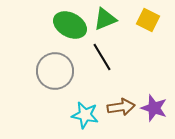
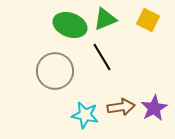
green ellipse: rotated 8 degrees counterclockwise
purple star: rotated 24 degrees clockwise
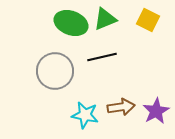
green ellipse: moved 1 px right, 2 px up
black line: rotated 72 degrees counterclockwise
purple star: moved 2 px right, 3 px down
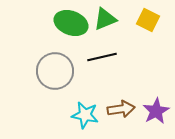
brown arrow: moved 2 px down
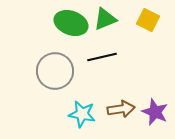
purple star: moved 1 px left, 1 px down; rotated 20 degrees counterclockwise
cyan star: moved 3 px left, 1 px up
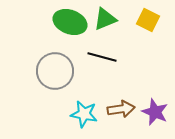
green ellipse: moved 1 px left, 1 px up
black line: rotated 28 degrees clockwise
cyan star: moved 2 px right
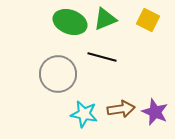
gray circle: moved 3 px right, 3 px down
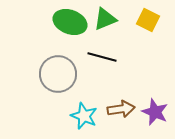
cyan star: moved 2 px down; rotated 12 degrees clockwise
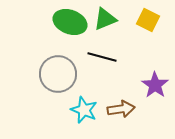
purple star: moved 27 px up; rotated 12 degrees clockwise
cyan star: moved 6 px up
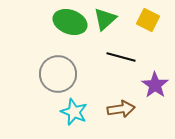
green triangle: rotated 20 degrees counterclockwise
black line: moved 19 px right
cyan star: moved 10 px left, 2 px down
